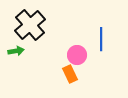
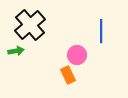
blue line: moved 8 px up
orange rectangle: moved 2 px left, 1 px down
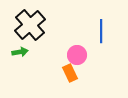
green arrow: moved 4 px right, 1 px down
orange rectangle: moved 2 px right, 2 px up
